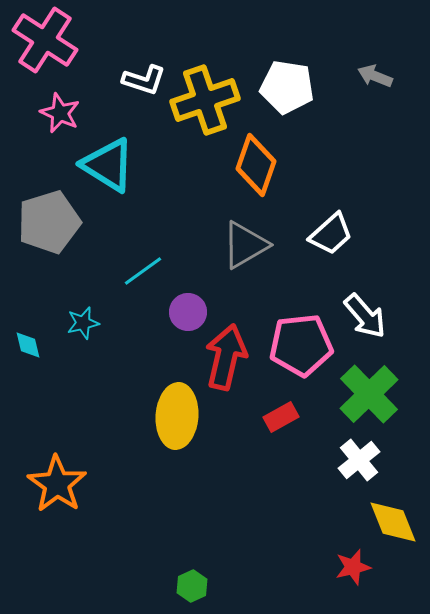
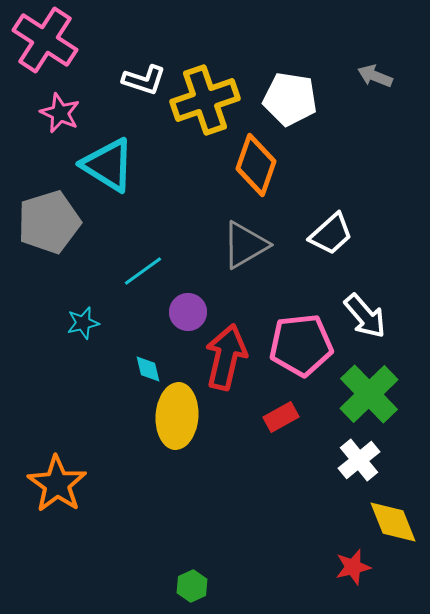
white pentagon: moved 3 px right, 12 px down
cyan diamond: moved 120 px right, 24 px down
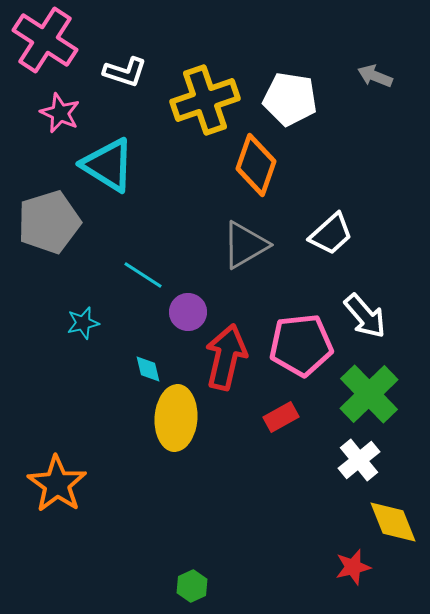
white L-shape: moved 19 px left, 8 px up
cyan line: moved 4 px down; rotated 69 degrees clockwise
yellow ellipse: moved 1 px left, 2 px down
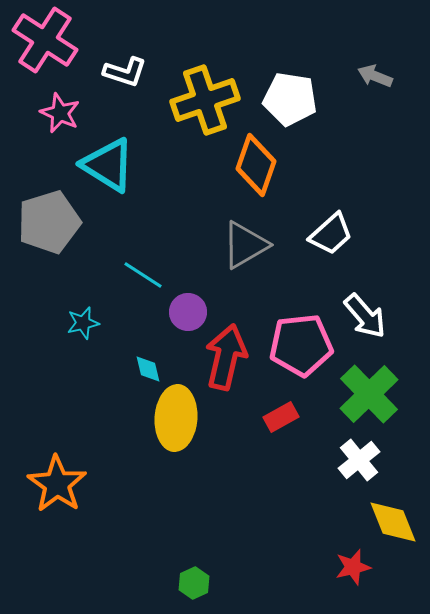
green hexagon: moved 2 px right, 3 px up
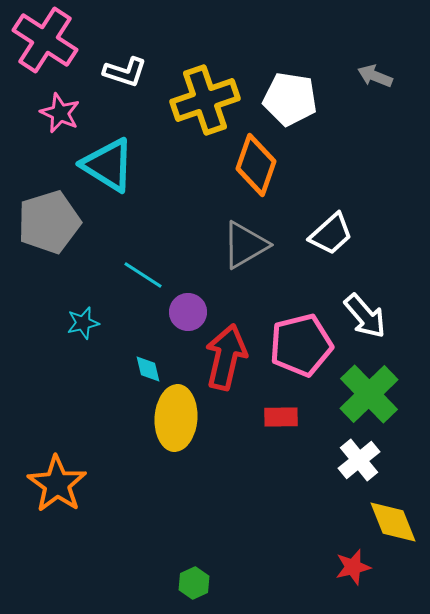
pink pentagon: rotated 8 degrees counterclockwise
red rectangle: rotated 28 degrees clockwise
